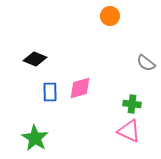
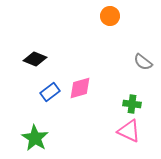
gray semicircle: moved 3 px left, 1 px up
blue rectangle: rotated 54 degrees clockwise
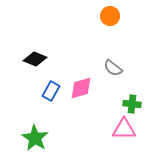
gray semicircle: moved 30 px left, 6 px down
pink diamond: moved 1 px right
blue rectangle: moved 1 px right, 1 px up; rotated 24 degrees counterclockwise
pink triangle: moved 5 px left, 2 px up; rotated 25 degrees counterclockwise
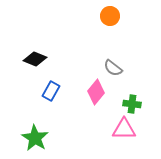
pink diamond: moved 15 px right, 4 px down; rotated 35 degrees counterclockwise
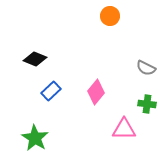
gray semicircle: moved 33 px right; rotated 12 degrees counterclockwise
blue rectangle: rotated 18 degrees clockwise
green cross: moved 15 px right
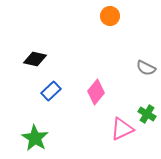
black diamond: rotated 10 degrees counterclockwise
green cross: moved 10 px down; rotated 24 degrees clockwise
pink triangle: moved 2 px left; rotated 25 degrees counterclockwise
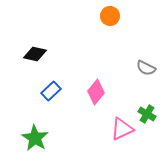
black diamond: moved 5 px up
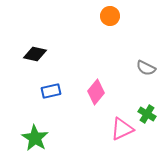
blue rectangle: rotated 30 degrees clockwise
